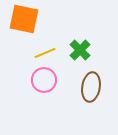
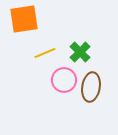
orange square: rotated 20 degrees counterclockwise
green cross: moved 2 px down
pink circle: moved 20 px right
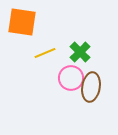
orange square: moved 2 px left, 3 px down; rotated 16 degrees clockwise
pink circle: moved 7 px right, 2 px up
